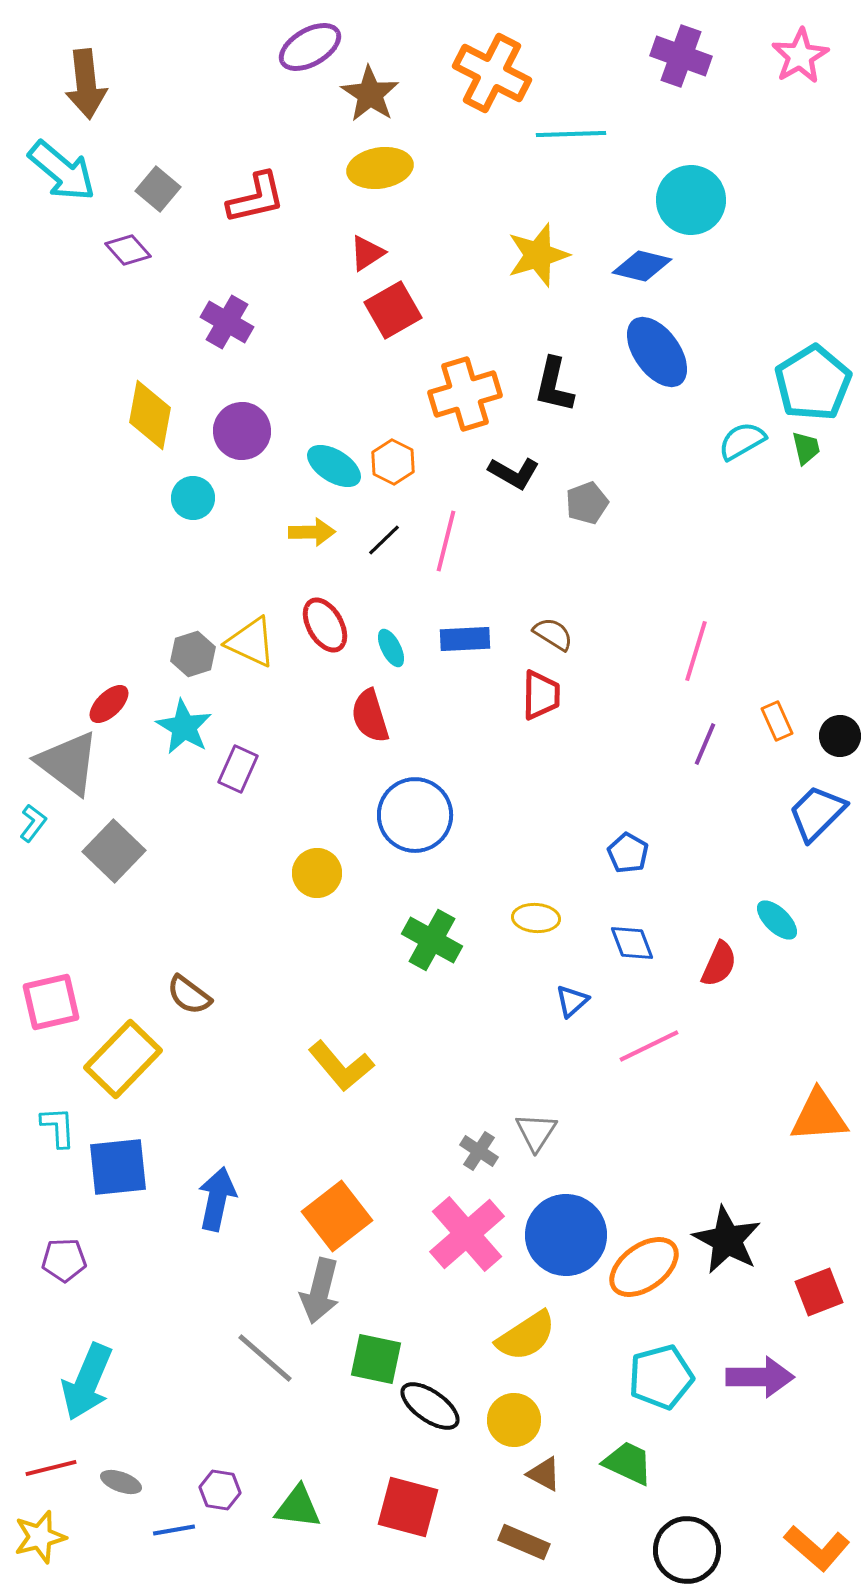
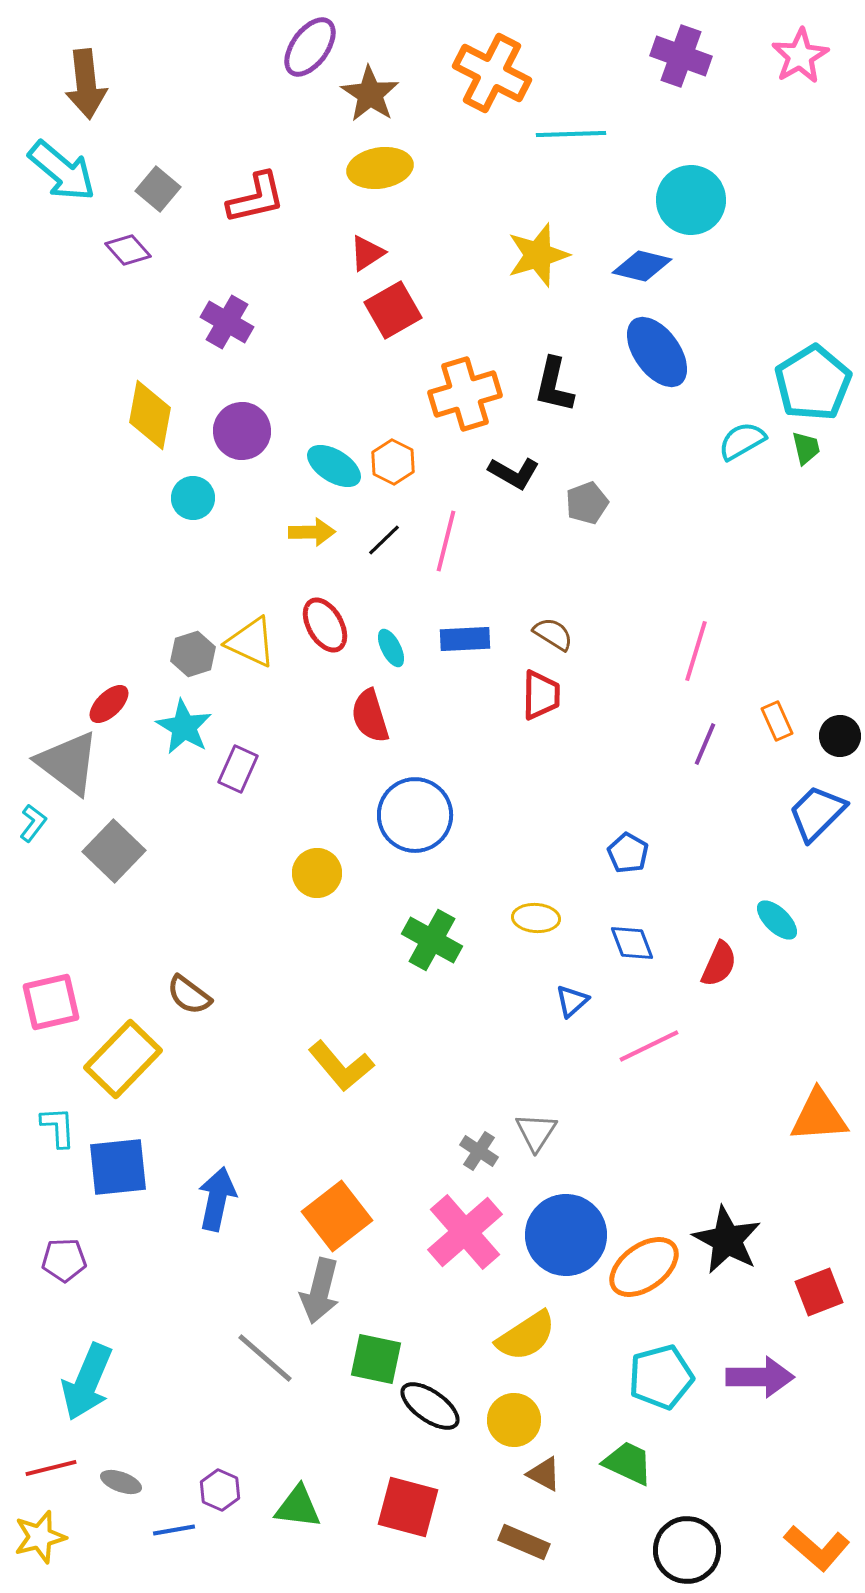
purple ellipse at (310, 47): rotated 24 degrees counterclockwise
pink cross at (467, 1234): moved 2 px left, 2 px up
purple hexagon at (220, 1490): rotated 15 degrees clockwise
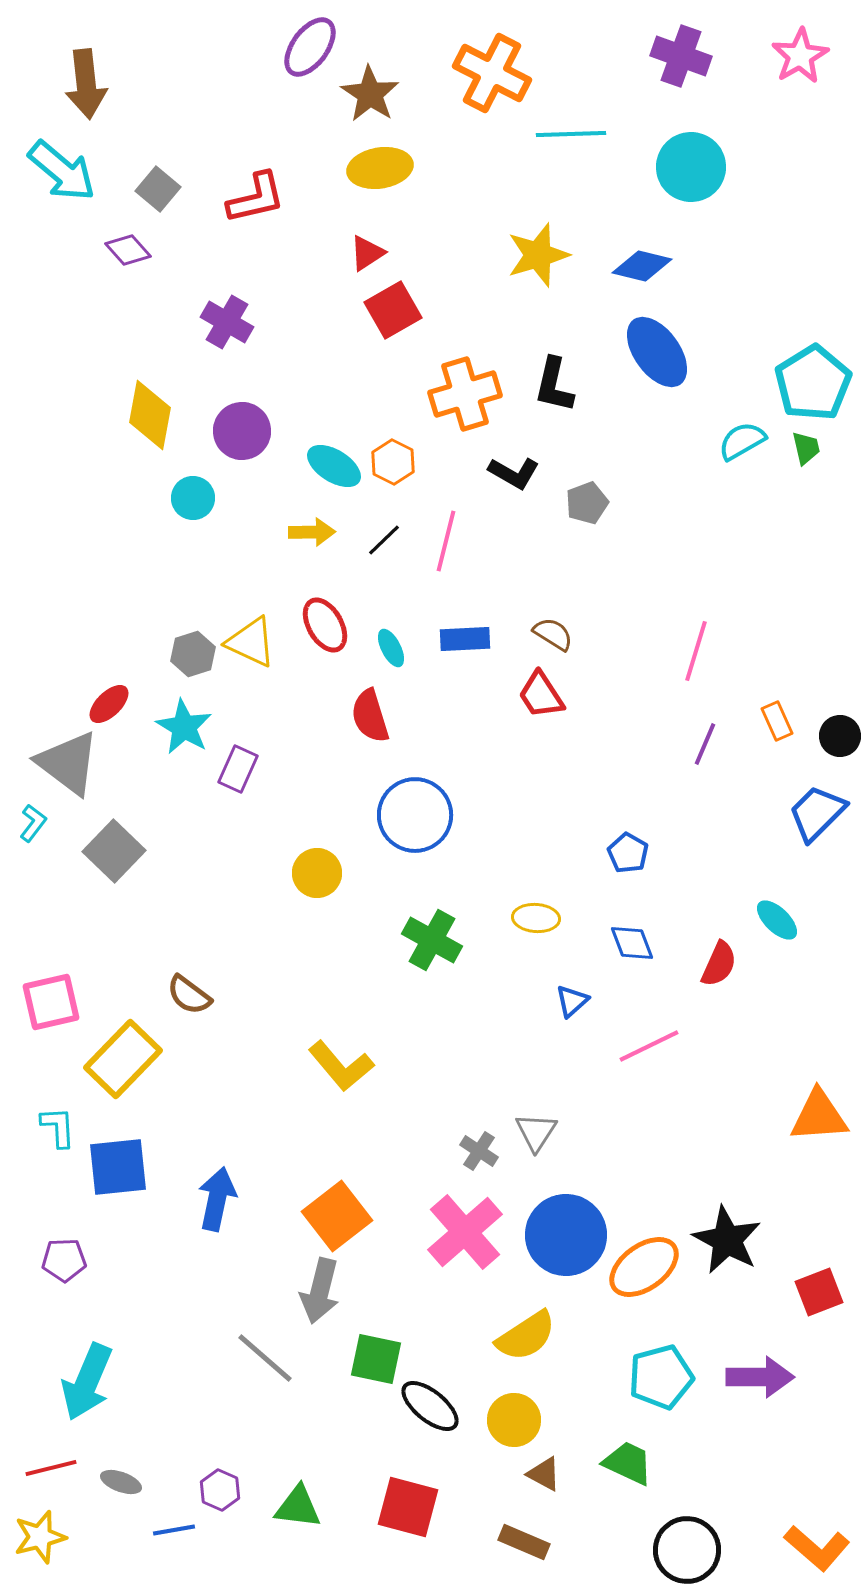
cyan circle at (691, 200): moved 33 px up
red trapezoid at (541, 695): rotated 146 degrees clockwise
black ellipse at (430, 1406): rotated 4 degrees clockwise
